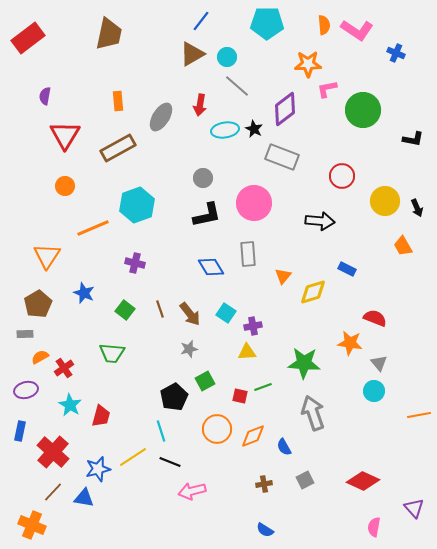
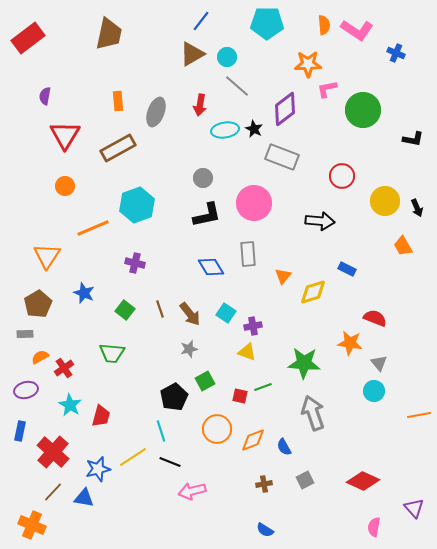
gray ellipse at (161, 117): moved 5 px left, 5 px up; rotated 12 degrees counterclockwise
yellow triangle at (247, 352): rotated 24 degrees clockwise
orange diamond at (253, 436): moved 4 px down
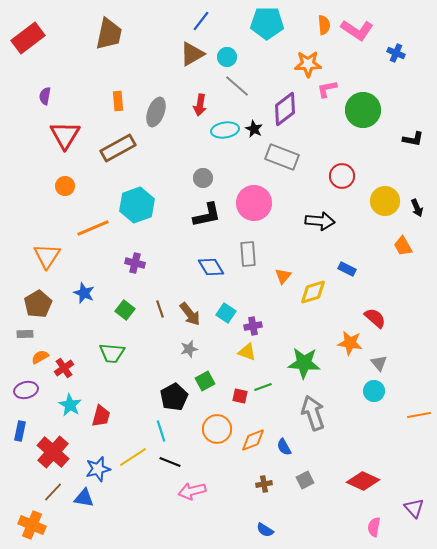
red semicircle at (375, 318): rotated 20 degrees clockwise
